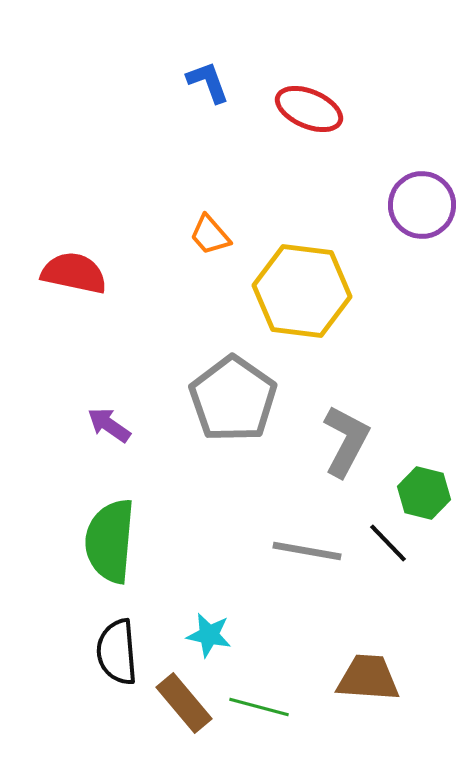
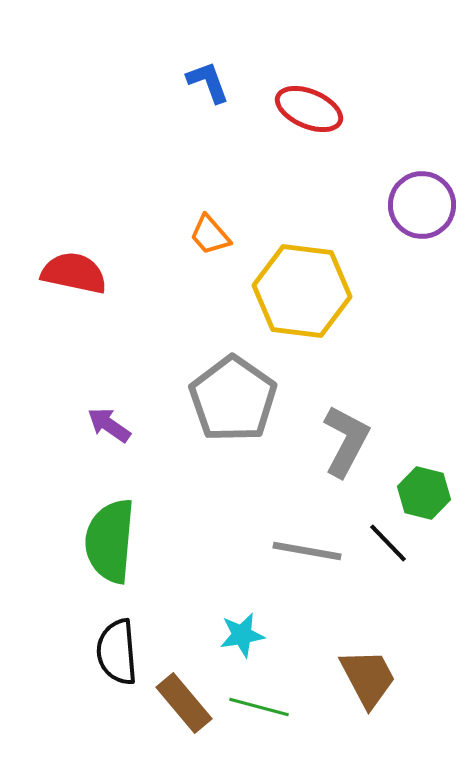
cyan star: moved 33 px right; rotated 21 degrees counterclockwise
brown trapezoid: rotated 58 degrees clockwise
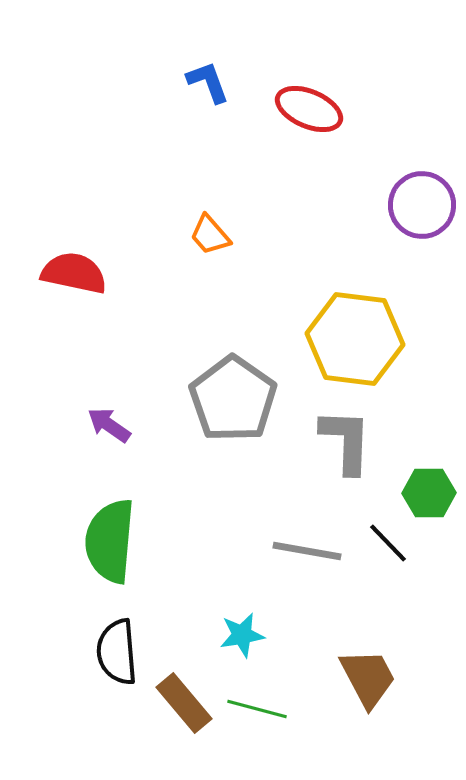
yellow hexagon: moved 53 px right, 48 px down
gray L-shape: rotated 26 degrees counterclockwise
green hexagon: moved 5 px right; rotated 15 degrees counterclockwise
green line: moved 2 px left, 2 px down
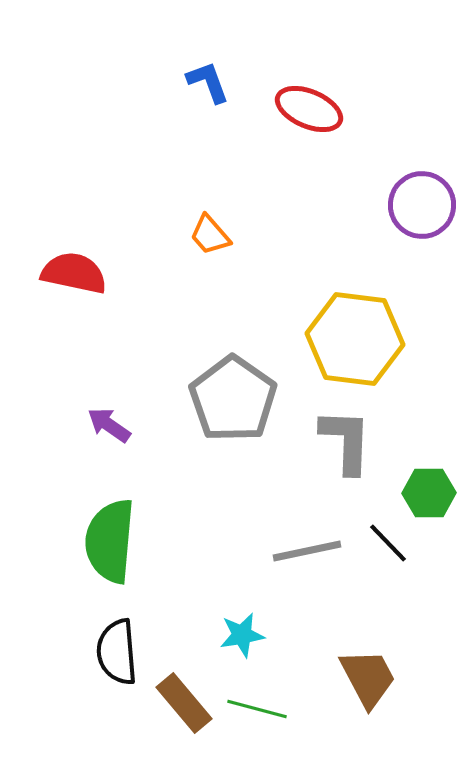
gray line: rotated 22 degrees counterclockwise
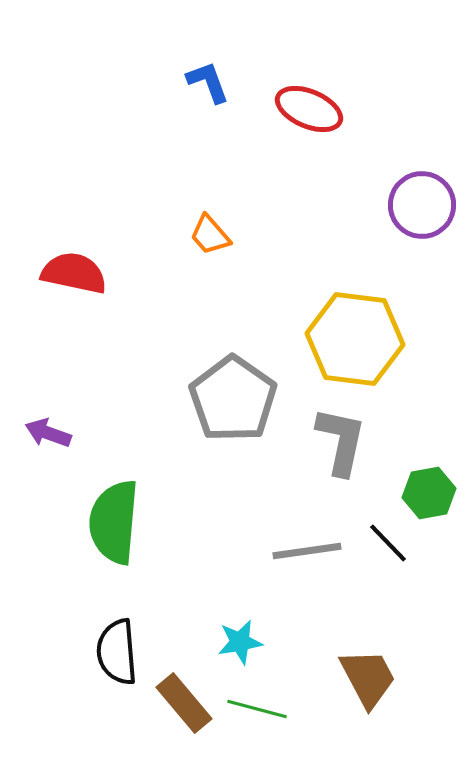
purple arrow: moved 61 px left, 8 px down; rotated 15 degrees counterclockwise
gray L-shape: moved 5 px left; rotated 10 degrees clockwise
green hexagon: rotated 9 degrees counterclockwise
green semicircle: moved 4 px right, 19 px up
gray line: rotated 4 degrees clockwise
cyan star: moved 2 px left, 7 px down
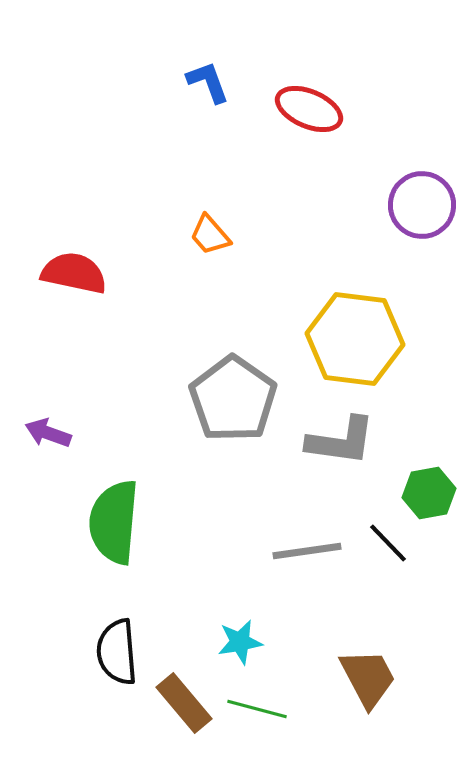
gray L-shape: rotated 86 degrees clockwise
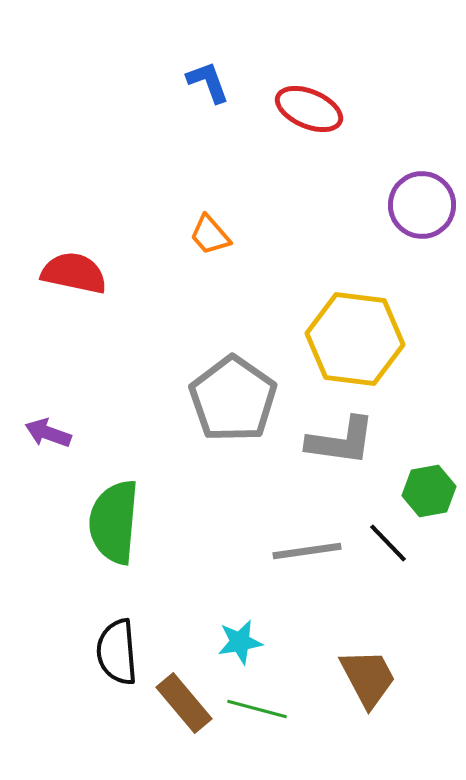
green hexagon: moved 2 px up
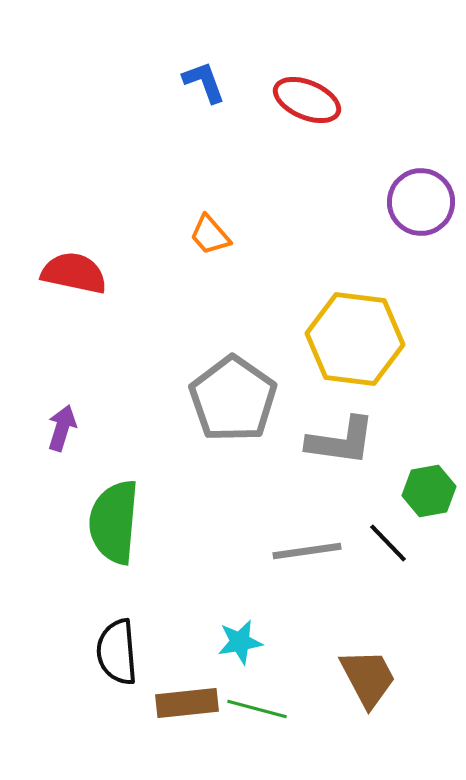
blue L-shape: moved 4 px left
red ellipse: moved 2 px left, 9 px up
purple circle: moved 1 px left, 3 px up
purple arrow: moved 14 px right, 5 px up; rotated 87 degrees clockwise
brown rectangle: moved 3 px right; rotated 56 degrees counterclockwise
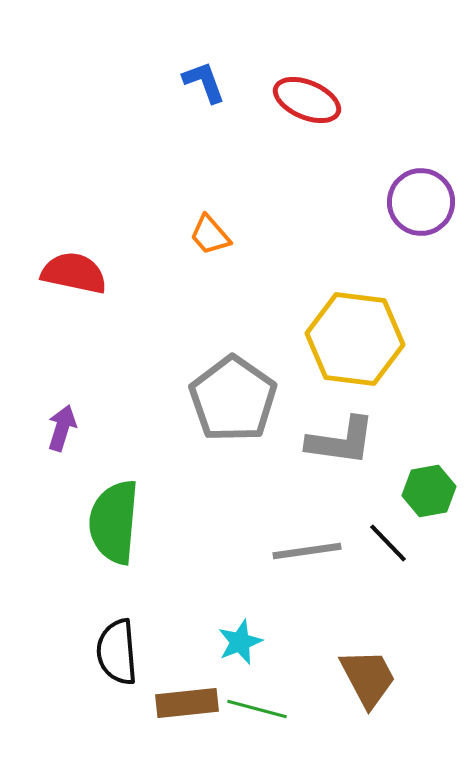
cyan star: rotated 12 degrees counterclockwise
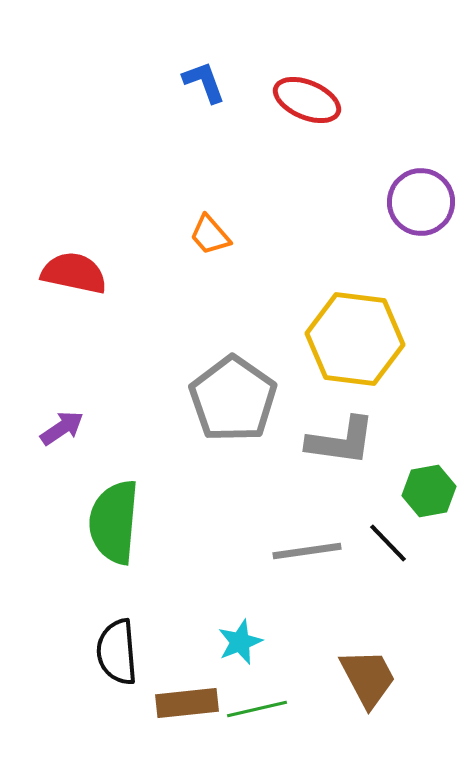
purple arrow: rotated 39 degrees clockwise
green line: rotated 28 degrees counterclockwise
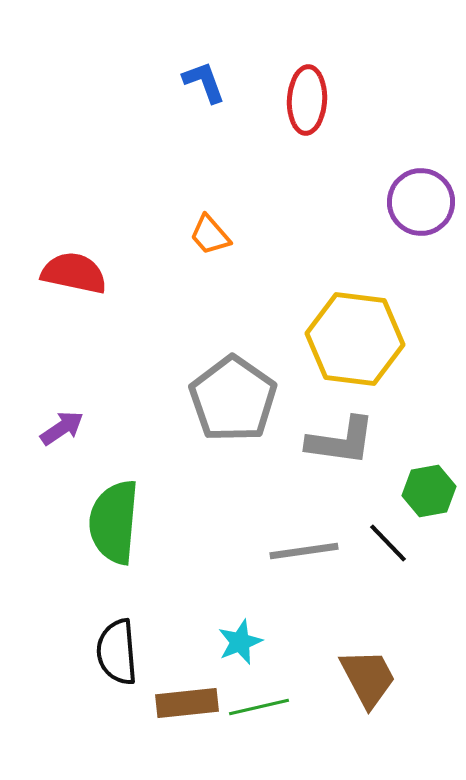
red ellipse: rotated 70 degrees clockwise
gray line: moved 3 px left
green line: moved 2 px right, 2 px up
